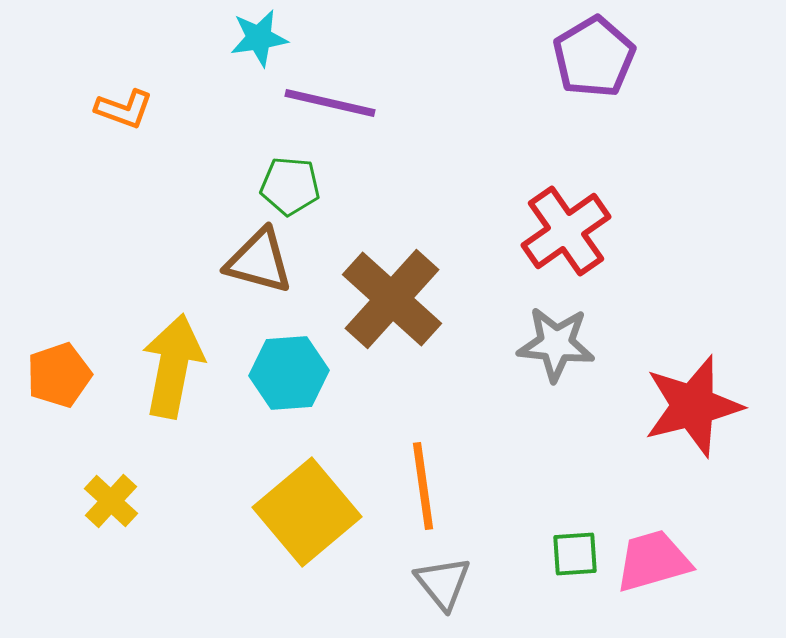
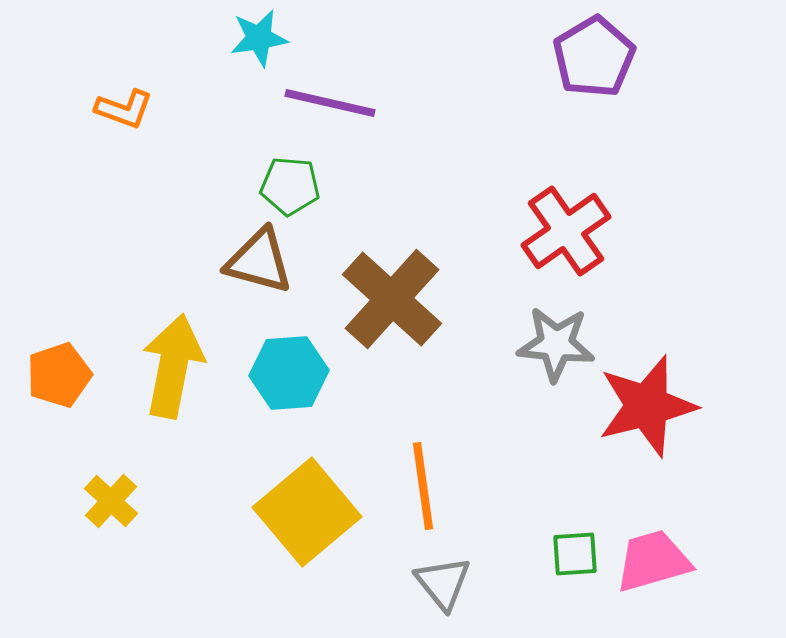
red star: moved 46 px left
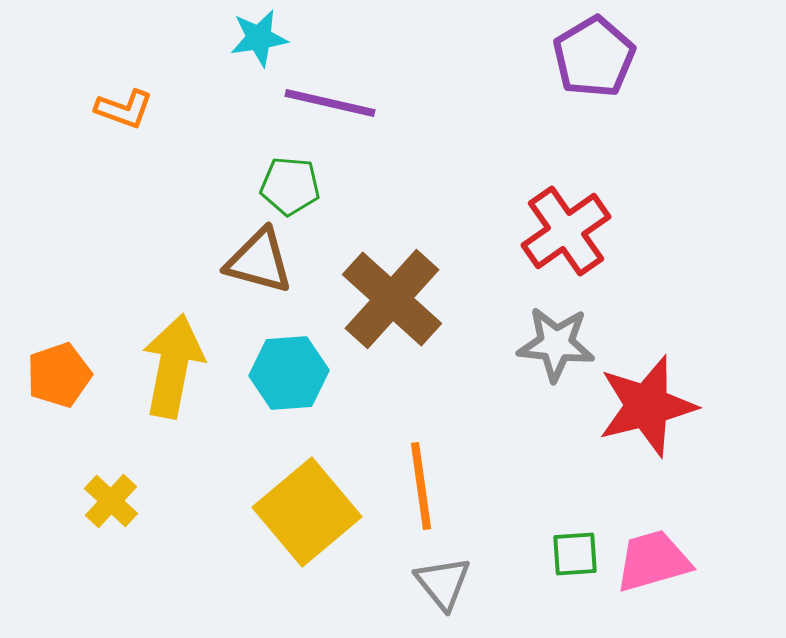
orange line: moved 2 px left
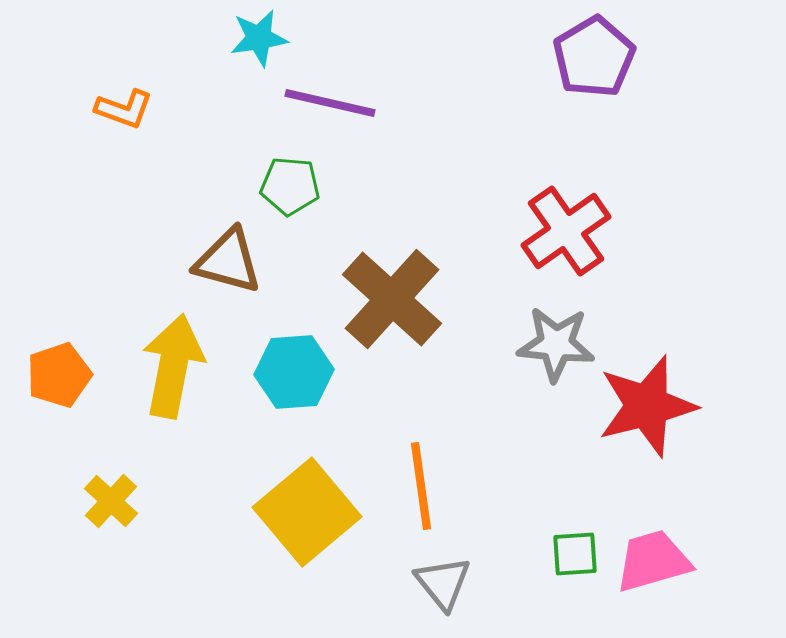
brown triangle: moved 31 px left
cyan hexagon: moved 5 px right, 1 px up
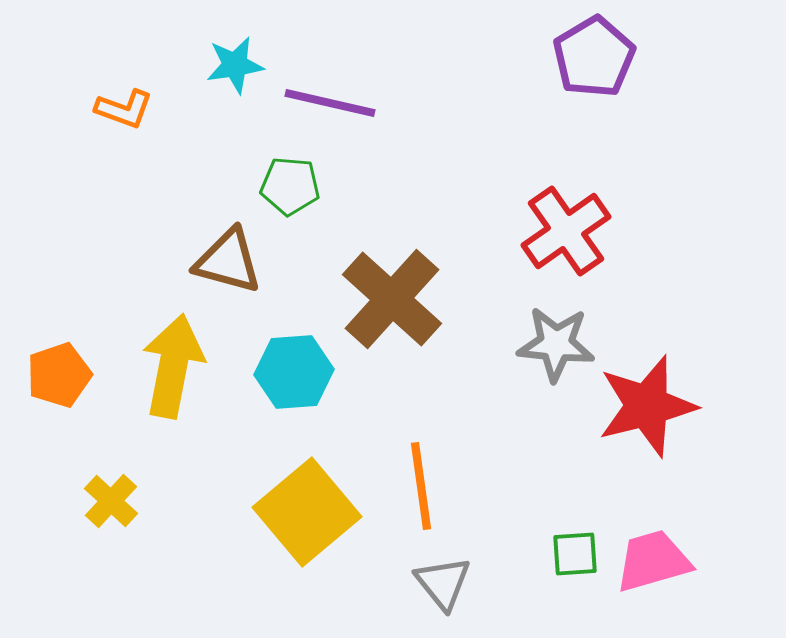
cyan star: moved 24 px left, 27 px down
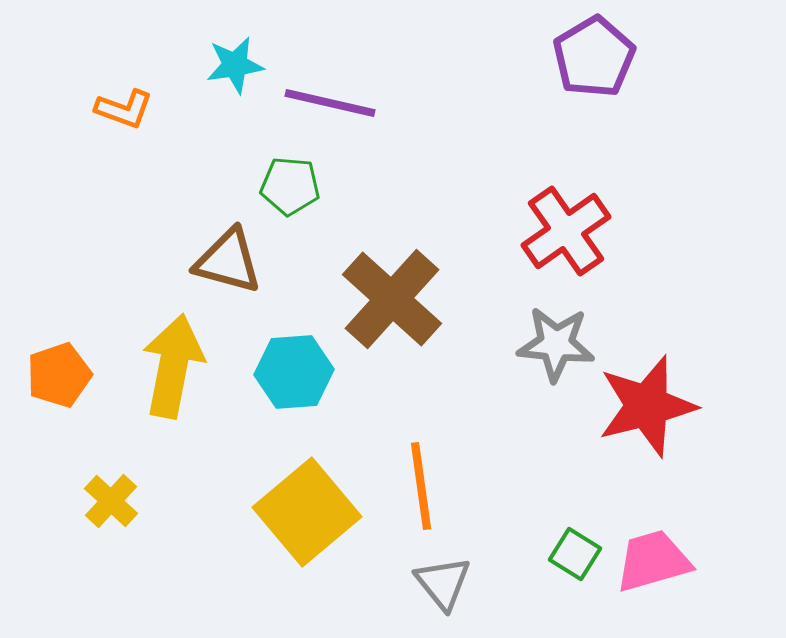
green square: rotated 36 degrees clockwise
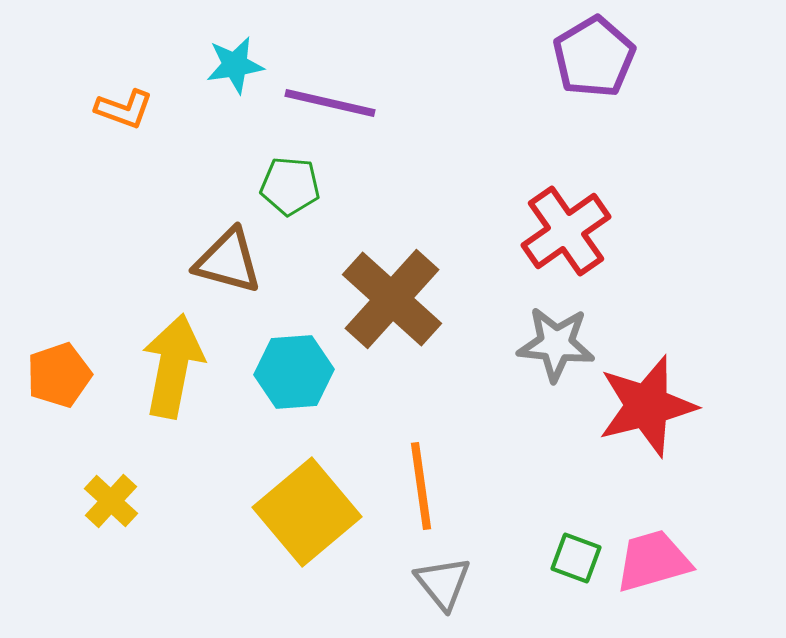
green square: moved 1 px right, 4 px down; rotated 12 degrees counterclockwise
